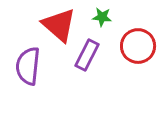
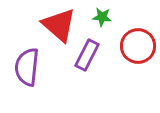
purple semicircle: moved 1 px left, 1 px down
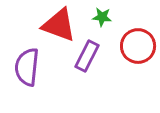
red triangle: rotated 21 degrees counterclockwise
purple rectangle: moved 1 px down
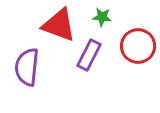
purple rectangle: moved 2 px right, 1 px up
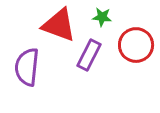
red circle: moved 2 px left, 1 px up
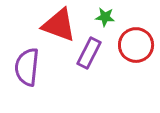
green star: moved 3 px right
purple rectangle: moved 2 px up
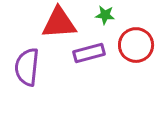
green star: moved 2 px up
red triangle: moved 2 px up; rotated 24 degrees counterclockwise
purple rectangle: rotated 48 degrees clockwise
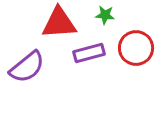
red circle: moved 3 px down
purple semicircle: rotated 135 degrees counterclockwise
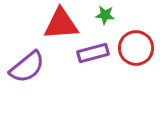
red triangle: moved 2 px right, 1 px down
purple rectangle: moved 4 px right
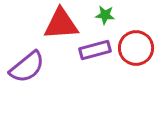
purple rectangle: moved 2 px right, 3 px up
